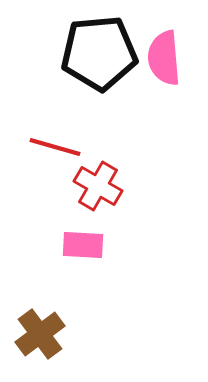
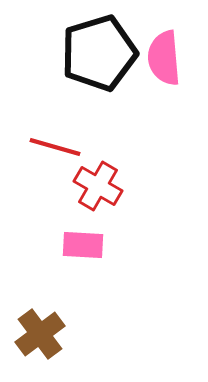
black pentagon: rotated 12 degrees counterclockwise
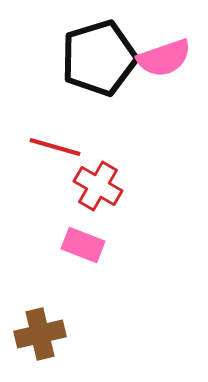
black pentagon: moved 5 px down
pink semicircle: rotated 104 degrees counterclockwise
pink rectangle: rotated 18 degrees clockwise
brown cross: rotated 24 degrees clockwise
